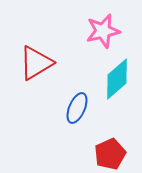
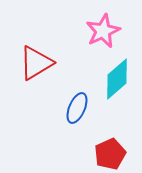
pink star: rotated 12 degrees counterclockwise
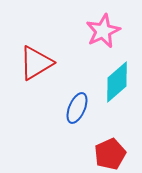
cyan diamond: moved 3 px down
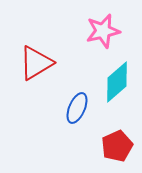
pink star: rotated 12 degrees clockwise
red pentagon: moved 7 px right, 8 px up
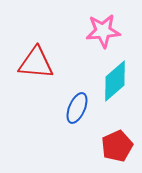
pink star: rotated 8 degrees clockwise
red triangle: rotated 36 degrees clockwise
cyan diamond: moved 2 px left, 1 px up
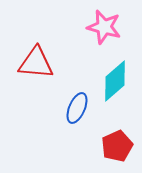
pink star: moved 1 px right, 4 px up; rotated 20 degrees clockwise
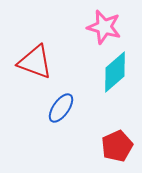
red triangle: moved 1 px left, 1 px up; rotated 15 degrees clockwise
cyan diamond: moved 9 px up
blue ellipse: moved 16 px left; rotated 12 degrees clockwise
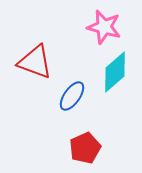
blue ellipse: moved 11 px right, 12 px up
red pentagon: moved 32 px left, 2 px down
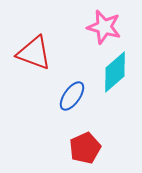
red triangle: moved 1 px left, 9 px up
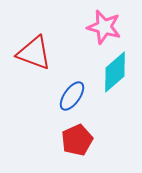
red pentagon: moved 8 px left, 8 px up
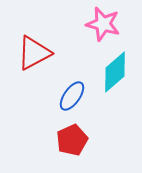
pink star: moved 1 px left, 3 px up
red triangle: rotated 48 degrees counterclockwise
red pentagon: moved 5 px left
